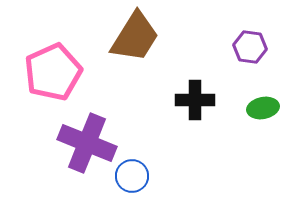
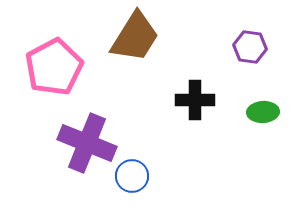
pink pentagon: moved 1 px right, 5 px up; rotated 4 degrees counterclockwise
green ellipse: moved 4 px down; rotated 8 degrees clockwise
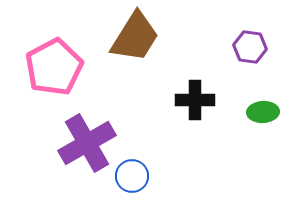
purple cross: rotated 38 degrees clockwise
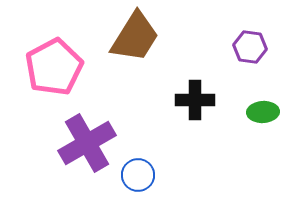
blue circle: moved 6 px right, 1 px up
